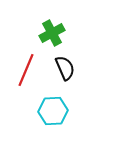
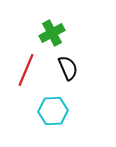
black semicircle: moved 3 px right
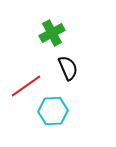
red line: moved 16 px down; rotated 32 degrees clockwise
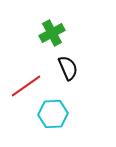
cyan hexagon: moved 3 px down
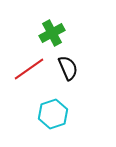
red line: moved 3 px right, 17 px up
cyan hexagon: rotated 16 degrees counterclockwise
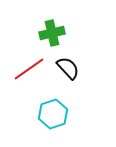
green cross: rotated 15 degrees clockwise
black semicircle: rotated 20 degrees counterclockwise
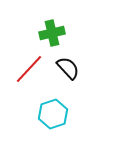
red line: rotated 12 degrees counterclockwise
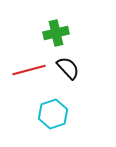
green cross: moved 4 px right
red line: moved 1 px down; rotated 32 degrees clockwise
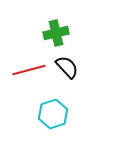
black semicircle: moved 1 px left, 1 px up
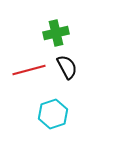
black semicircle: rotated 15 degrees clockwise
